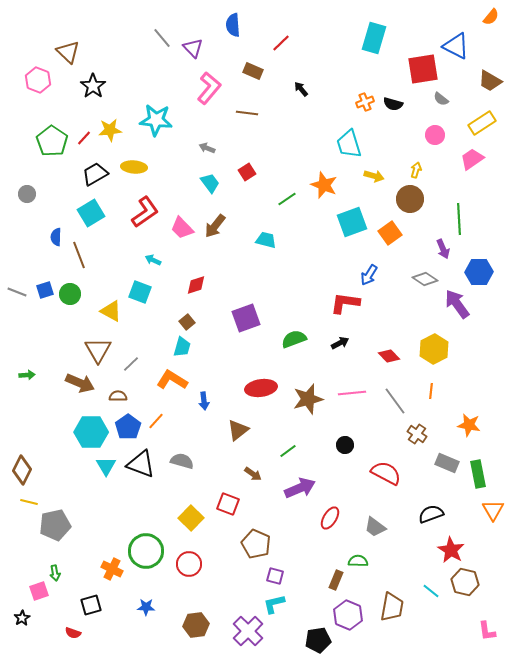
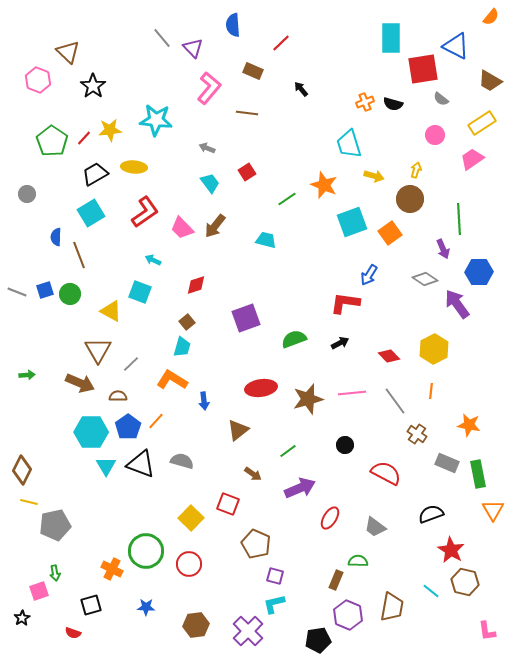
cyan rectangle at (374, 38): moved 17 px right; rotated 16 degrees counterclockwise
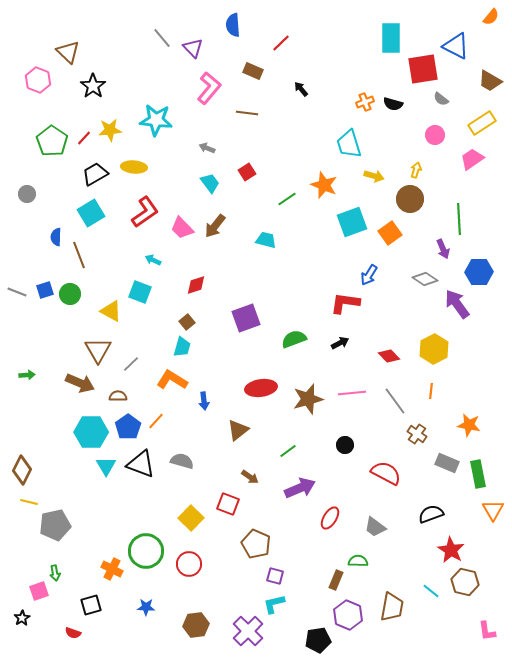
brown arrow at (253, 474): moved 3 px left, 3 px down
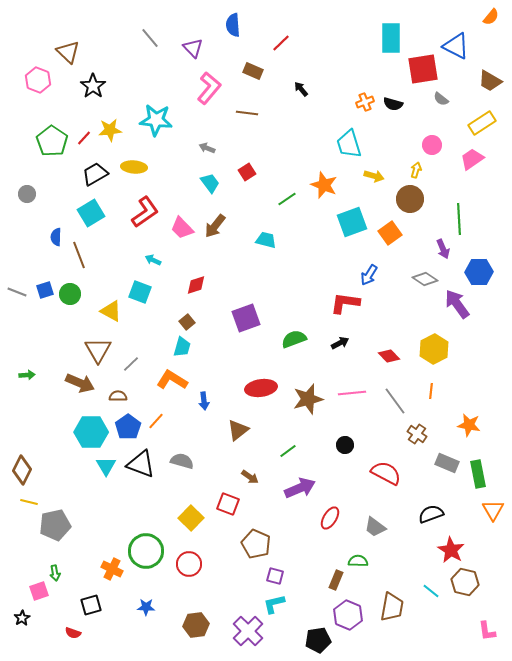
gray line at (162, 38): moved 12 px left
pink circle at (435, 135): moved 3 px left, 10 px down
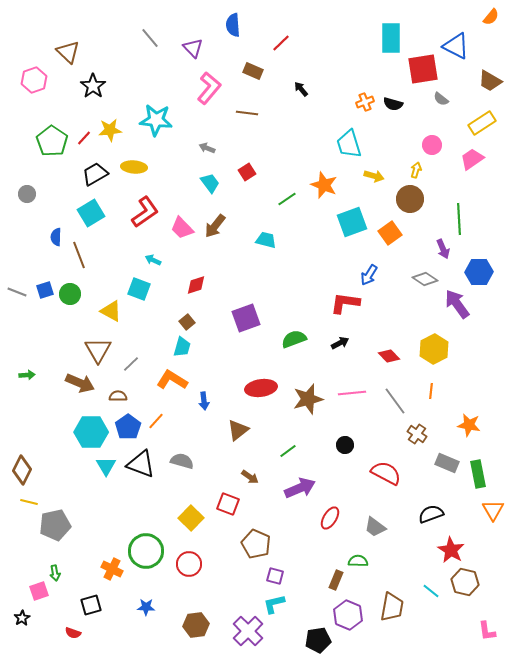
pink hexagon at (38, 80): moved 4 px left; rotated 20 degrees clockwise
cyan square at (140, 292): moved 1 px left, 3 px up
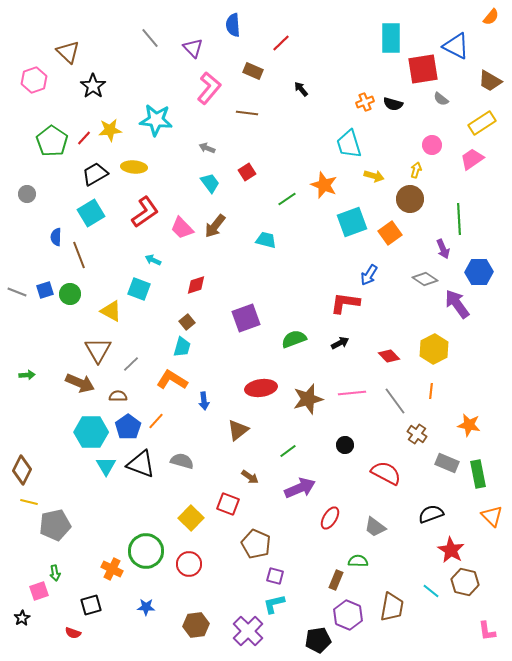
orange triangle at (493, 510): moved 1 px left, 6 px down; rotated 15 degrees counterclockwise
